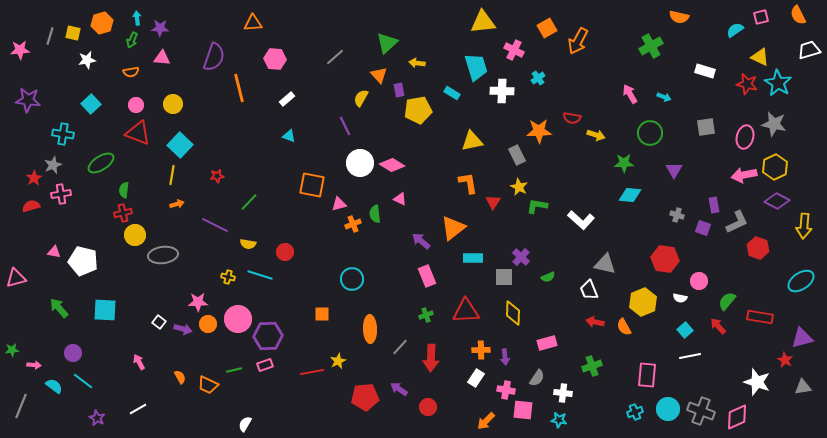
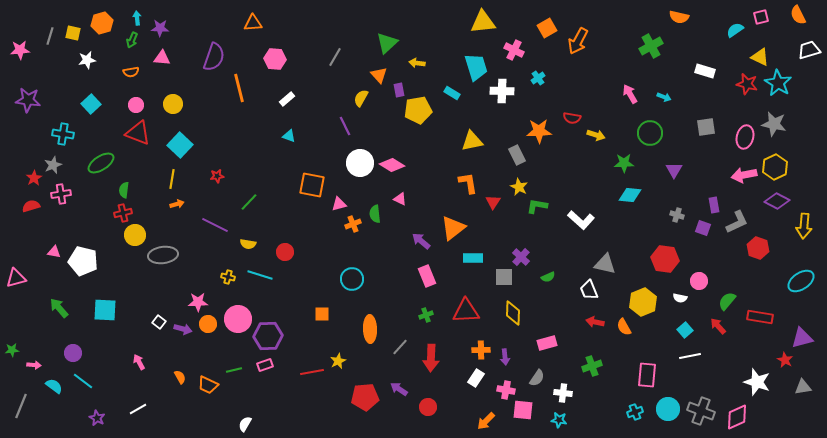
gray line at (335, 57): rotated 18 degrees counterclockwise
yellow line at (172, 175): moved 4 px down
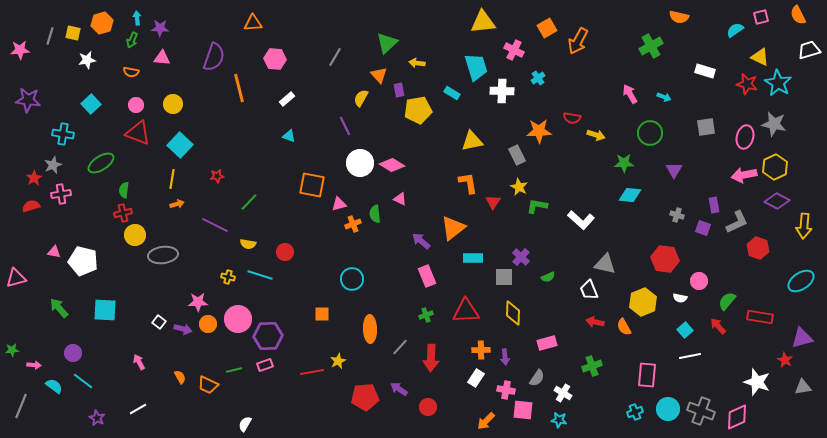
orange semicircle at (131, 72): rotated 21 degrees clockwise
white cross at (563, 393): rotated 24 degrees clockwise
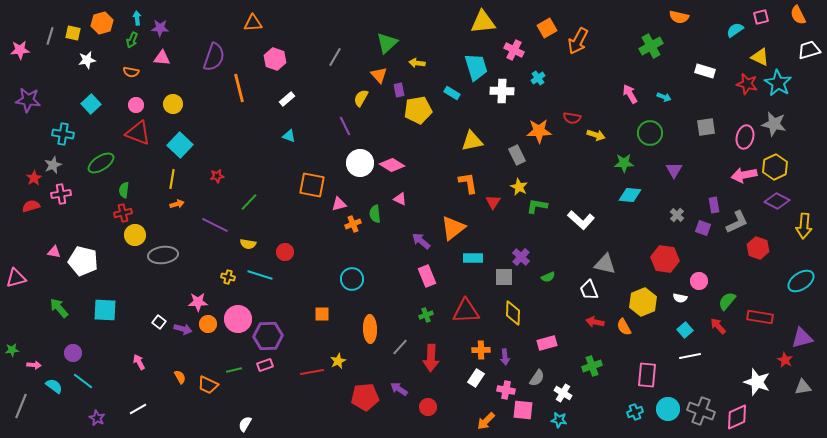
pink hexagon at (275, 59): rotated 15 degrees clockwise
gray cross at (677, 215): rotated 24 degrees clockwise
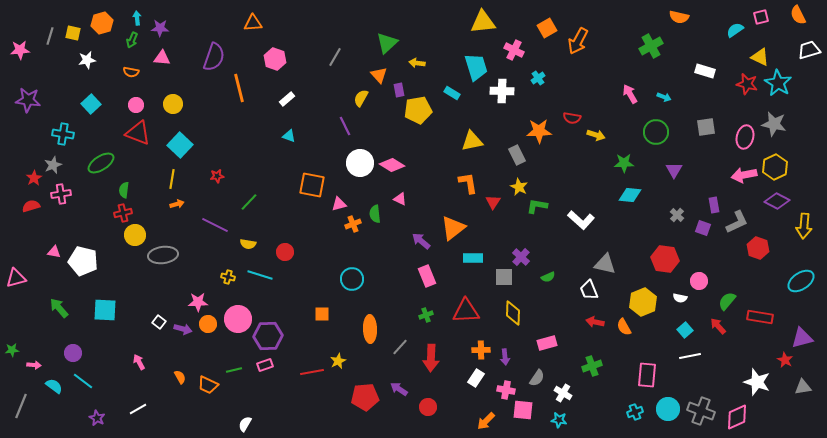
green circle at (650, 133): moved 6 px right, 1 px up
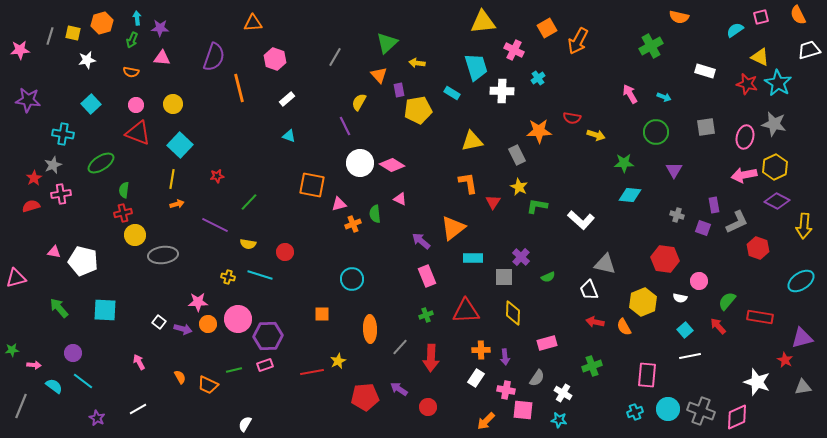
yellow semicircle at (361, 98): moved 2 px left, 4 px down
gray cross at (677, 215): rotated 24 degrees counterclockwise
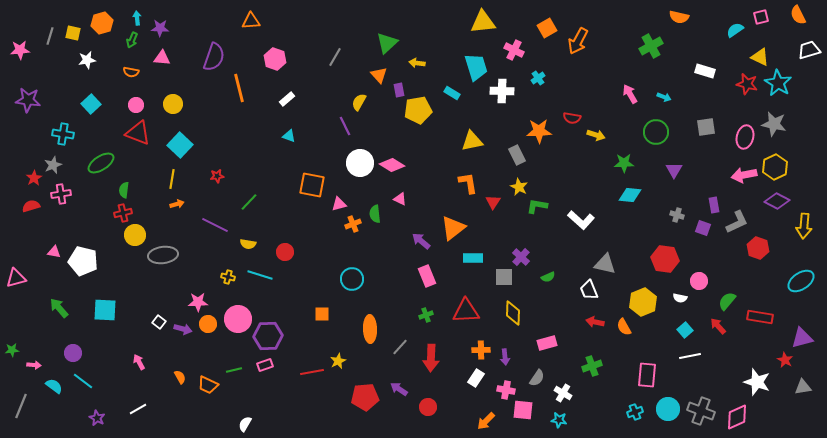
orange triangle at (253, 23): moved 2 px left, 2 px up
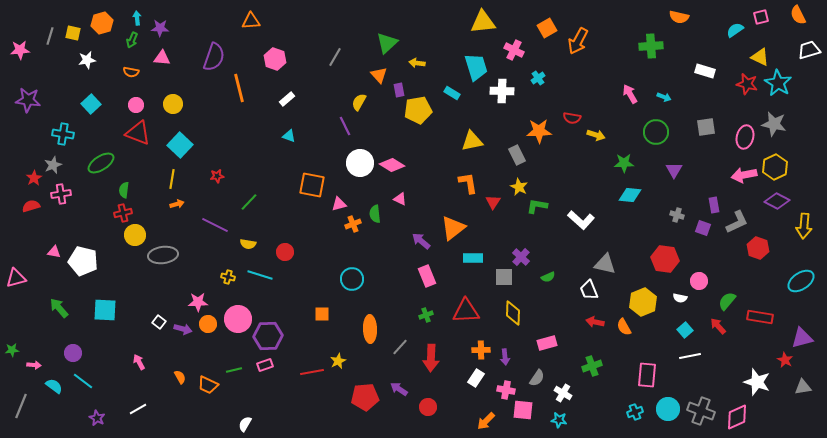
green cross at (651, 46): rotated 25 degrees clockwise
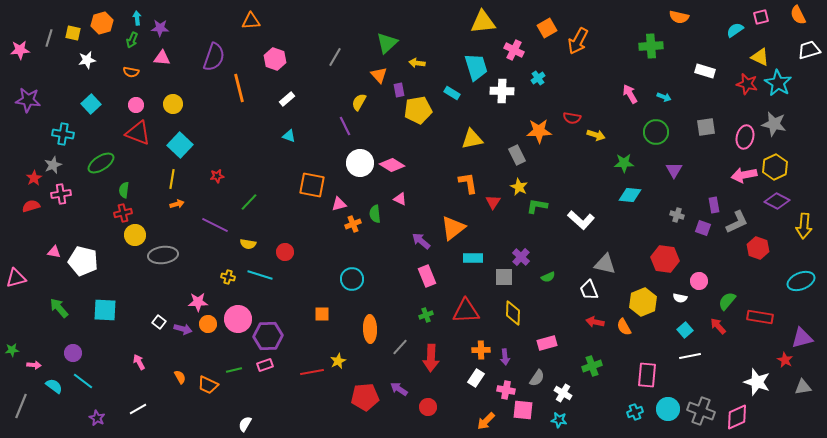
gray line at (50, 36): moved 1 px left, 2 px down
yellow triangle at (472, 141): moved 2 px up
cyan ellipse at (801, 281): rotated 12 degrees clockwise
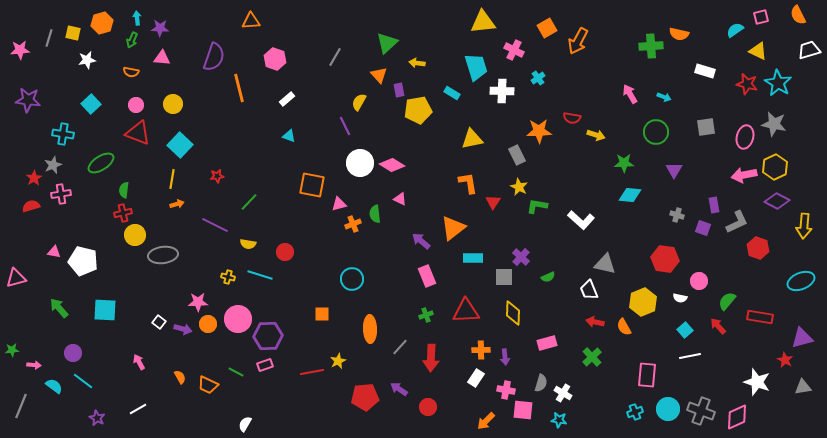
orange semicircle at (679, 17): moved 17 px down
yellow triangle at (760, 57): moved 2 px left, 6 px up
green cross at (592, 366): moved 9 px up; rotated 24 degrees counterclockwise
green line at (234, 370): moved 2 px right, 2 px down; rotated 42 degrees clockwise
gray semicircle at (537, 378): moved 4 px right, 5 px down; rotated 18 degrees counterclockwise
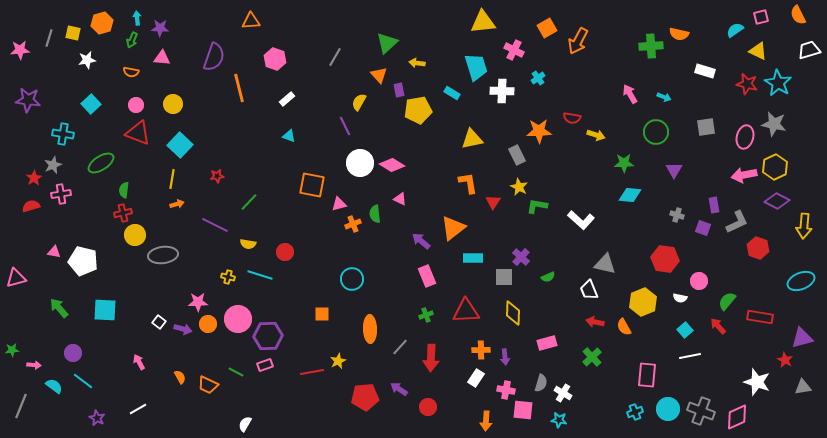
orange arrow at (486, 421): rotated 42 degrees counterclockwise
